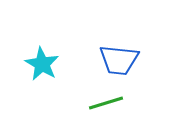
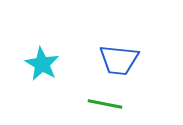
green line: moved 1 px left, 1 px down; rotated 28 degrees clockwise
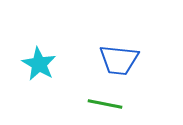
cyan star: moved 3 px left
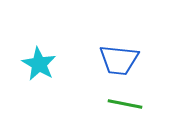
green line: moved 20 px right
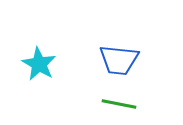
green line: moved 6 px left
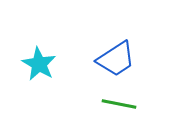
blue trapezoid: moved 3 px left, 1 px up; rotated 39 degrees counterclockwise
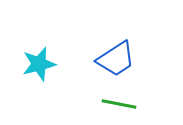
cyan star: rotated 28 degrees clockwise
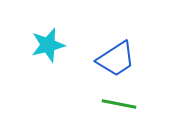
cyan star: moved 9 px right, 19 px up
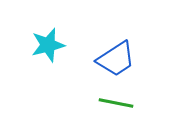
green line: moved 3 px left, 1 px up
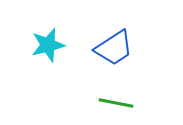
blue trapezoid: moved 2 px left, 11 px up
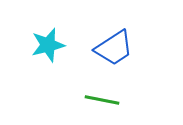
green line: moved 14 px left, 3 px up
